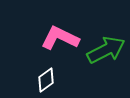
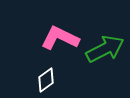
green arrow: moved 1 px left, 1 px up
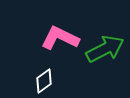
white diamond: moved 2 px left, 1 px down
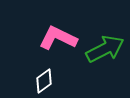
pink L-shape: moved 2 px left
